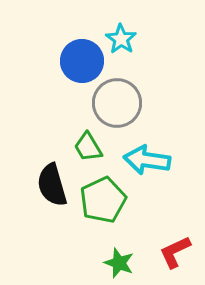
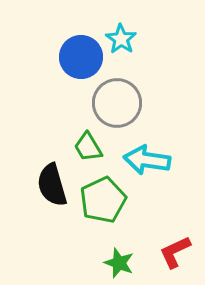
blue circle: moved 1 px left, 4 px up
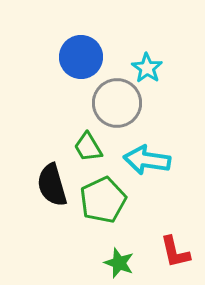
cyan star: moved 26 px right, 29 px down
red L-shape: rotated 78 degrees counterclockwise
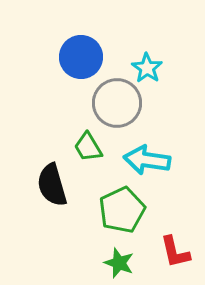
green pentagon: moved 19 px right, 10 px down
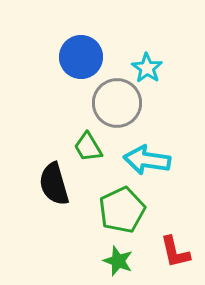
black semicircle: moved 2 px right, 1 px up
green star: moved 1 px left, 2 px up
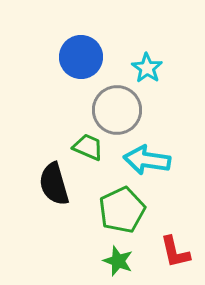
gray circle: moved 7 px down
green trapezoid: rotated 144 degrees clockwise
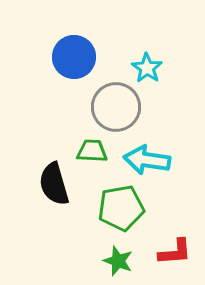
blue circle: moved 7 px left
gray circle: moved 1 px left, 3 px up
green trapezoid: moved 4 px right, 4 px down; rotated 20 degrees counterclockwise
green pentagon: moved 1 px left, 2 px up; rotated 15 degrees clockwise
red L-shape: rotated 81 degrees counterclockwise
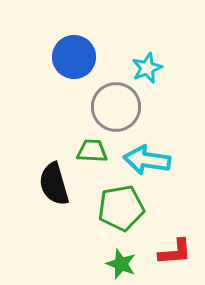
cyan star: rotated 16 degrees clockwise
green star: moved 3 px right, 3 px down
